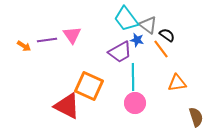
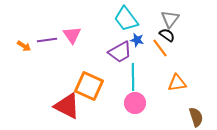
gray triangle: moved 22 px right, 6 px up; rotated 30 degrees clockwise
orange line: moved 1 px left, 1 px up
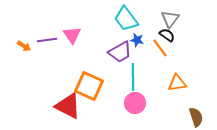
red triangle: moved 1 px right
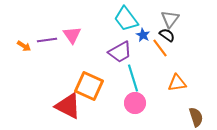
blue star: moved 6 px right, 5 px up; rotated 16 degrees clockwise
cyan line: moved 1 px down; rotated 16 degrees counterclockwise
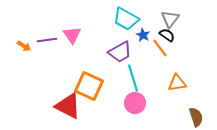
cyan trapezoid: rotated 24 degrees counterclockwise
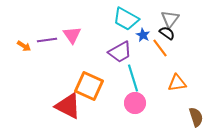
black semicircle: moved 2 px up
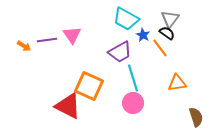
pink circle: moved 2 px left
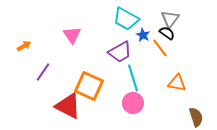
purple line: moved 4 px left, 32 px down; rotated 48 degrees counterclockwise
orange arrow: rotated 64 degrees counterclockwise
orange triangle: rotated 18 degrees clockwise
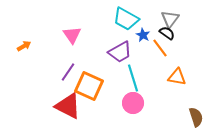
purple line: moved 25 px right
orange triangle: moved 6 px up
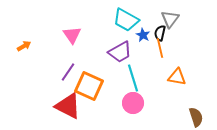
cyan trapezoid: moved 1 px down
black semicircle: moved 7 px left; rotated 112 degrees counterclockwise
orange line: rotated 24 degrees clockwise
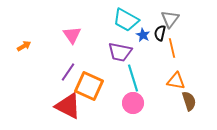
orange line: moved 12 px right
purple trapezoid: rotated 40 degrees clockwise
orange triangle: moved 1 px left, 4 px down
brown semicircle: moved 7 px left, 16 px up
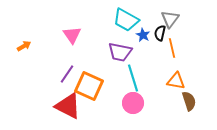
purple line: moved 1 px left, 2 px down
